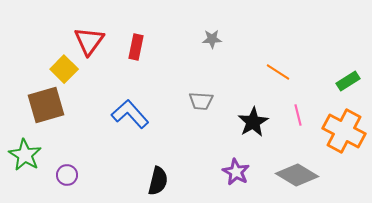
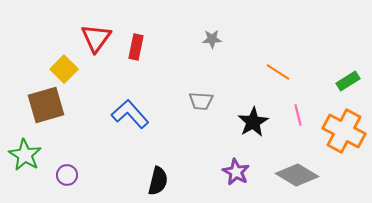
red triangle: moved 7 px right, 3 px up
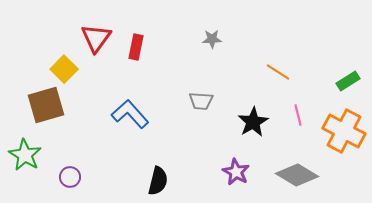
purple circle: moved 3 px right, 2 px down
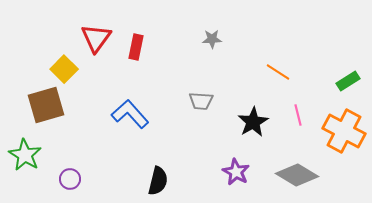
purple circle: moved 2 px down
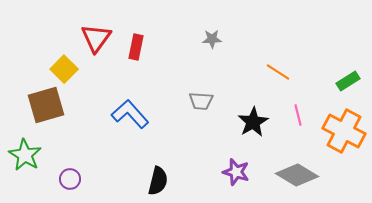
purple star: rotated 12 degrees counterclockwise
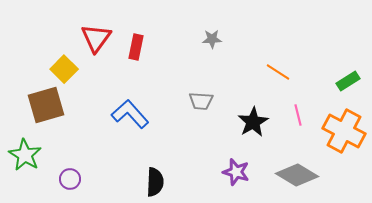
black semicircle: moved 3 px left, 1 px down; rotated 12 degrees counterclockwise
